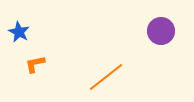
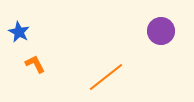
orange L-shape: rotated 75 degrees clockwise
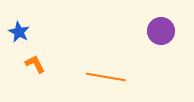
orange line: rotated 48 degrees clockwise
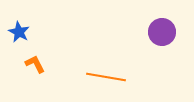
purple circle: moved 1 px right, 1 px down
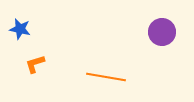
blue star: moved 1 px right, 3 px up; rotated 15 degrees counterclockwise
orange L-shape: rotated 80 degrees counterclockwise
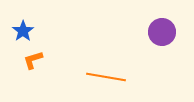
blue star: moved 3 px right, 2 px down; rotated 25 degrees clockwise
orange L-shape: moved 2 px left, 4 px up
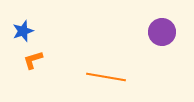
blue star: rotated 15 degrees clockwise
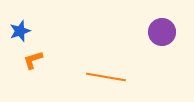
blue star: moved 3 px left
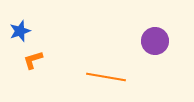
purple circle: moved 7 px left, 9 px down
